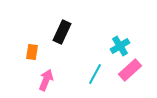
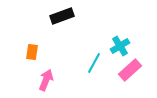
black rectangle: moved 16 px up; rotated 45 degrees clockwise
cyan line: moved 1 px left, 11 px up
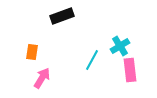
cyan line: moved 2 px left, 3 px up
pink rectangle: rotated 55 degrees counterclockwise
pink arrow: moved 4 px left, 2 px up; rotated 10 degrees clockwise
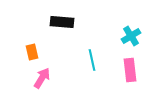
black rectangle: moved 6 px down; rotated 25 degrees clockwise
cyan cross: moved 11 px right, 10 px up
orange rectangle: rotated 21 degrees counterclockwise
cyan line: rotated 40 degrees counterclockwise
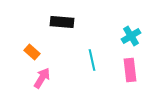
orange rectangle: rotated 35 degrees counterclockwise
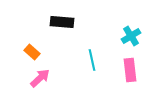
pink arrow: moved 2 px left; rotated 15 degrees clockwise
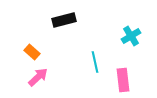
black rectangle: moved 2 px right, 2 px up; rotated 20 degrees counterclockwise
cyan line: moved 3 px right, 2 px down
pink rectangle: moved 7 px left, 10 px down
pink arrow: moved 2 px left, 1 px up
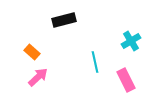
cyan cross: moved 5 px down
pink rectangle: moved 3 px right; rotated 20 degrees counterclockwise
